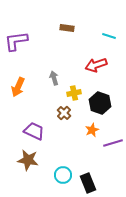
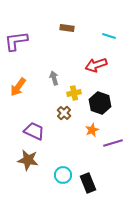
orange arrow: rotated 12 degrees clockwise
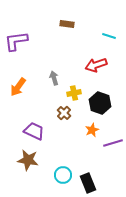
brown rectangle: moved 4 px up
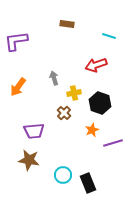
purple trapezoid: rotated 150 degrees clockwise
brown star: moved 1 px right
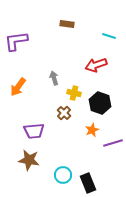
yellow cross: rotated 24 degrees clockwise
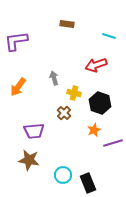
orange star: moved 2 px right
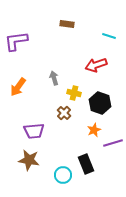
black rectangle: moved 2 px left, 19 px up
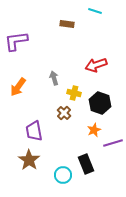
cyan line: moved 14 px left, 25 px up
purple trapezoid: rotated 85 degrees clockwise
brown star: rotated 25 degrees clockwise
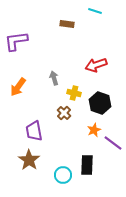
purple line: rotated 54 degrees clockwise
black rectangle: moved 1 px right, 1 px down; rotated 24 degrees clockwise
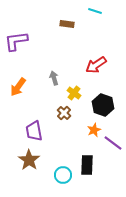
red arrow: rotated 15 degrees counterclockwise
yellow cross: rotated 24 degrees clockwise
black hexagon: moved 3 px right, 2 px down
